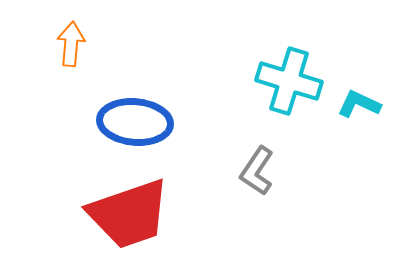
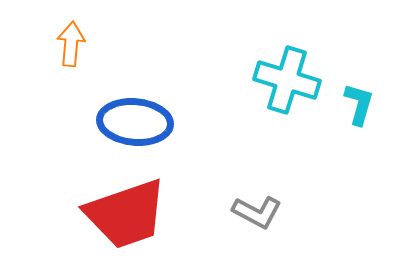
cyan cross: moved 2 px left, 1 px up
cyan L-shape: rotated 81 degrees clockwise
gray L-shape: moved 41 px down; rotated 96 degrees counterclockwise
red trapezoid: moved 3 px left
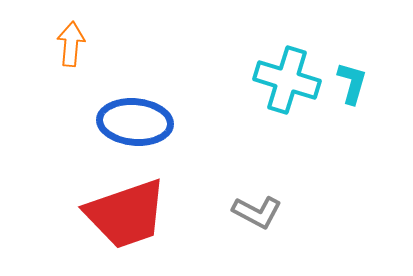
cyan L-shape: moved 7 px left, 21 px up
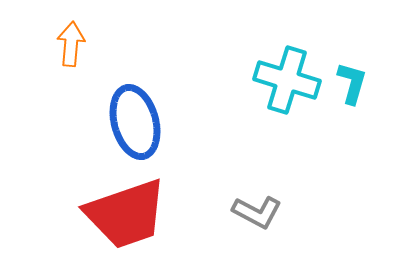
blue ellipse: rotated 70 degrees clockwise
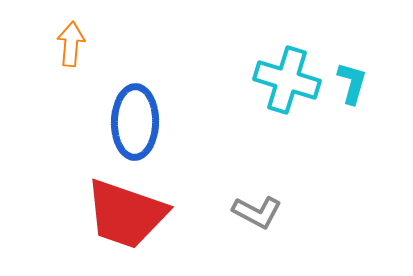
blue ellipse: rotated 16 degrees clockwise
red trapezoid: rotated 38 degrees clockwise
